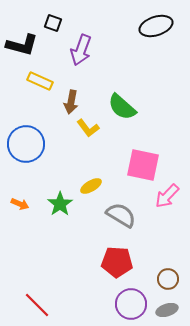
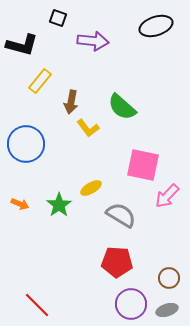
black square: moved 5 px right, 5 px up
purple arrow: moved 12 px right, 9 px up; rotated 104 degrees counterclockwise
yellow rectangle: rotated 75 degrees counterclockwise
yellow ellipse: moved 2 px down
green star: moved 1 px left, 1 px down
brown circle: moved 1 px right, 1 px up
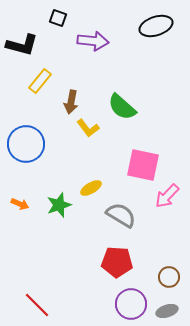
green star: rotated 15 degrees clockwise
brown circle: moved 1 px up
gray ellipse: moved 1 px down
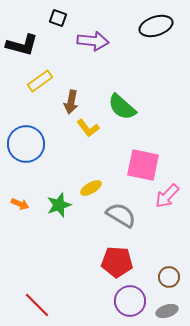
yellow rectangle: rotated 15 degrees clockwise
purple circle: moved 1 px left, 3 px up
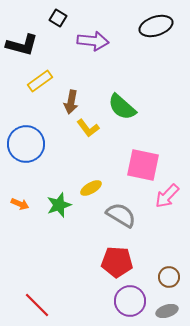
black square: rotated 12 degrees clockwise
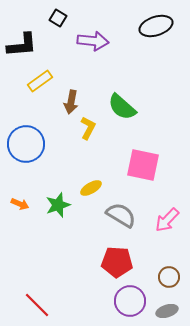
black L-shape: rotated 20 degrees counterclockwise
yellow L-shape: rotated 115 degrees counterclockwise
pink arrow: moved 24 px down
green star: moved 1 px left
